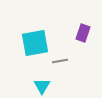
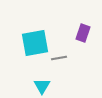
gray line: moved 1 px left, 3 px up
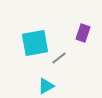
gray line: rotated 28 degrees counterclockwise
cyan triangle: moved 4 px right; rotated 30 degrees clockwise
